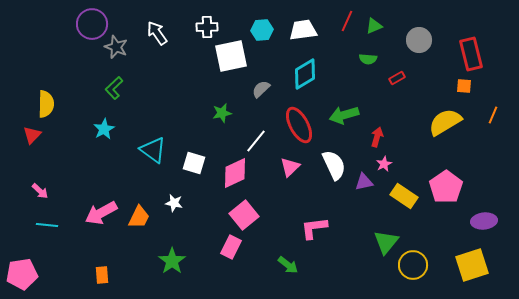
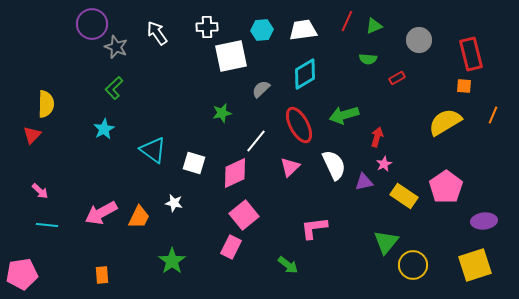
yellow square at (472, 265): moved 3 px right
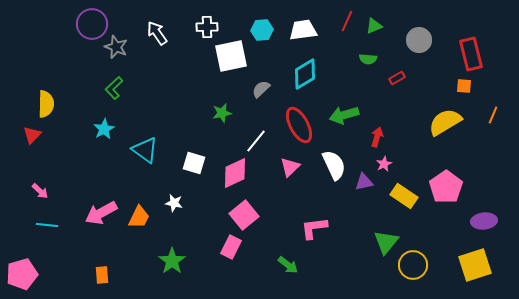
cyan triangle at (153, 150): moved 8 px left
pink pentagon at (22, 274): rotated 8 degrees counterclockwise
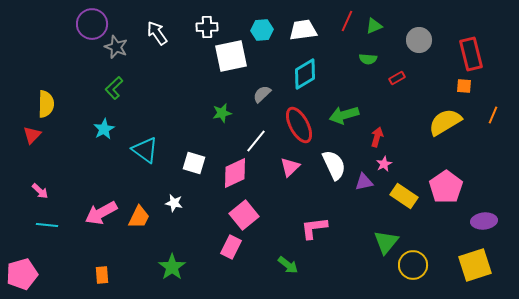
gray semicircle at (261, 89): moved 1 px right, 5 px down
green star at (172, 261): moved 6 px down
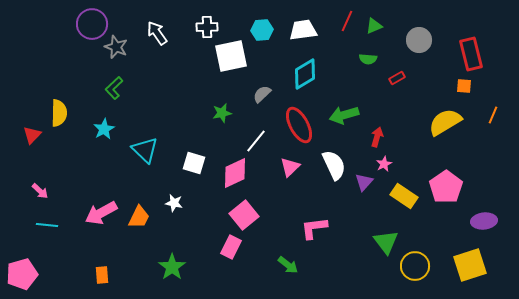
yellow semicircle at (46, 104): moved 13 px right, 9 px down
cyan triangle at (145, 150): rotated 8 degrees clockwise
purple triangle at (364, 182): rotated 36 degrees counterclockwise
green triangle at (386, 242): rotated 16 degrees counterclockwise
yellow circle at (413, 265): moved 2 px right, 1 px down
yellow square at (475, 265): moved 5 px left
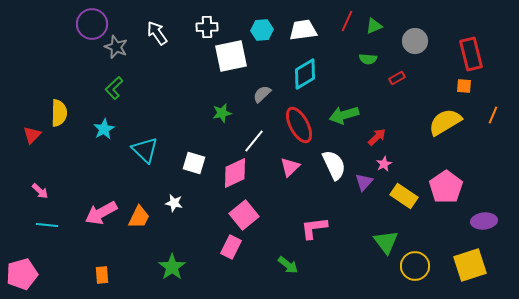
gray circle at (419, 40): moved 4 px left, 1 px down
red arrow at (377, 137): rotated 30 degrees clockwise
white line at (256, 141): moved 2 px left
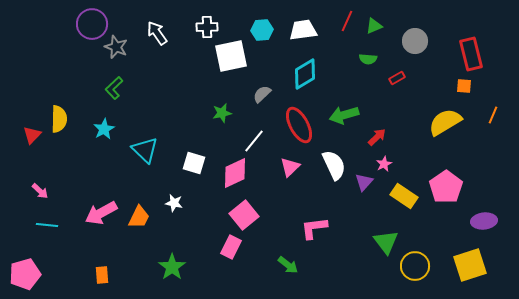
yellow semicircle at (59, 113): moved 6 px down
pink pentagon at (22, 274): moved 3 px right
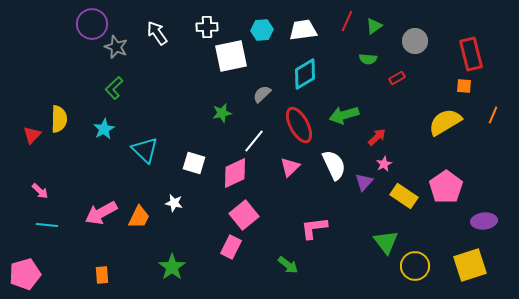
green triangle at (374, 26): rotated 12 degrees counterclockwise
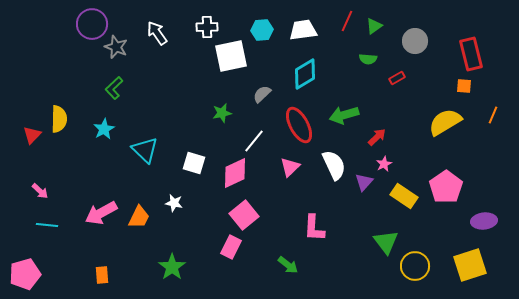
pink L-shape at (314, 228): rotated 80 degrees counterclockwise
